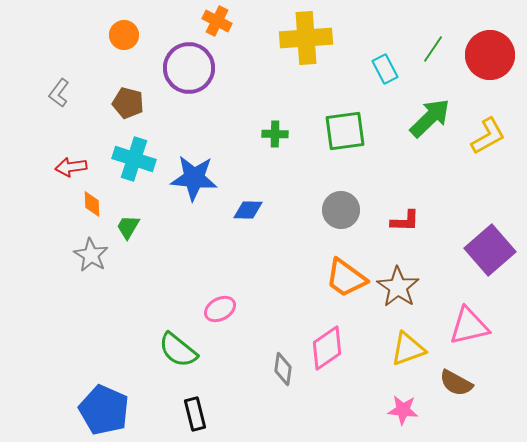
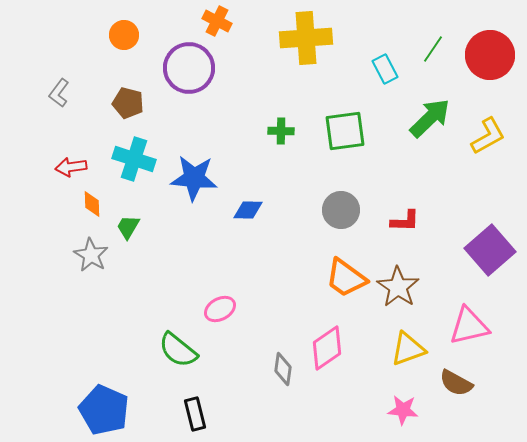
green cross: moved 6 px right, 3 px up
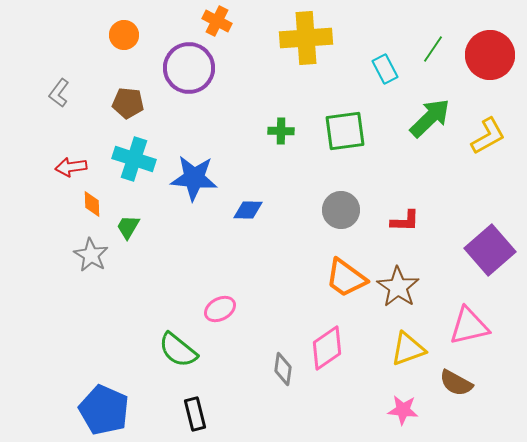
brown pentagon: rotated 8 degrees counterclockwise
